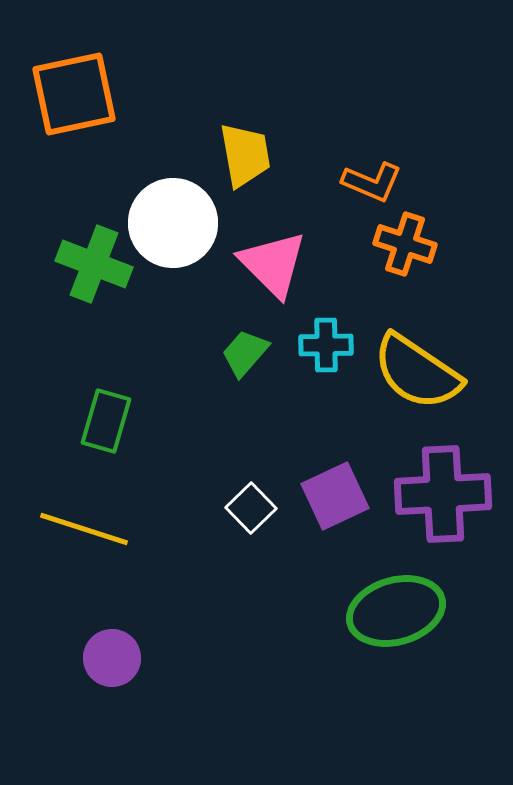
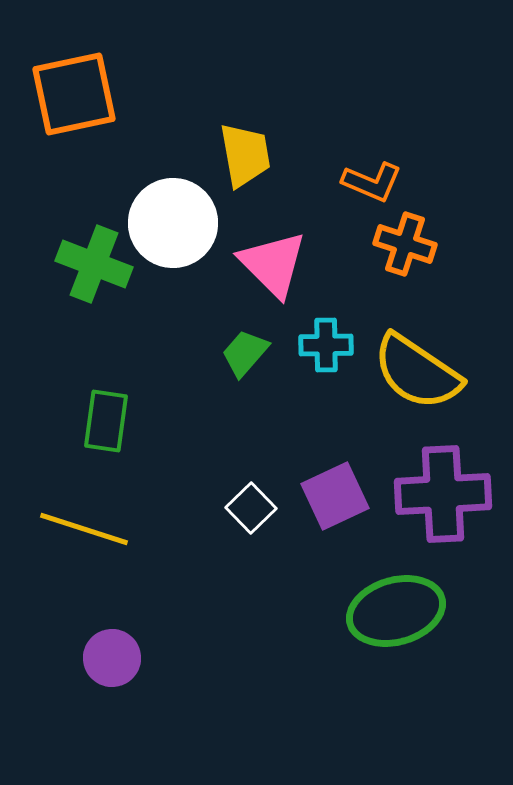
green rectangle: rotated 8 degrees counterclockwise
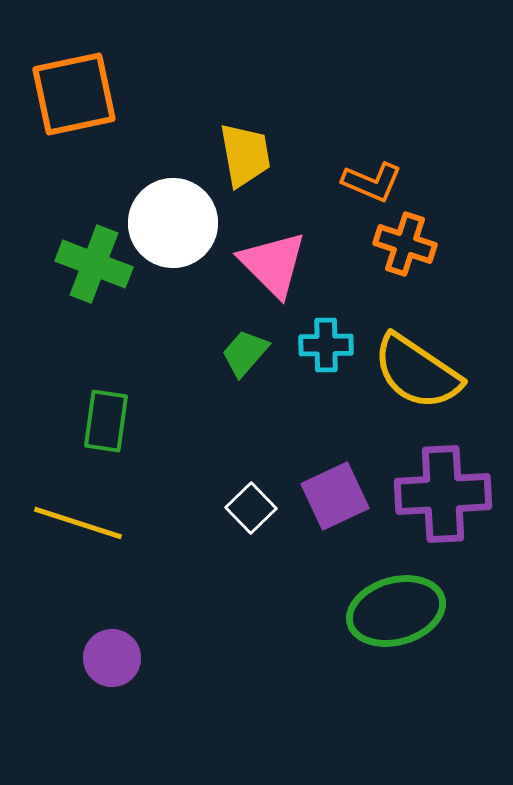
yellow line: moved 6 px left, 6 px up
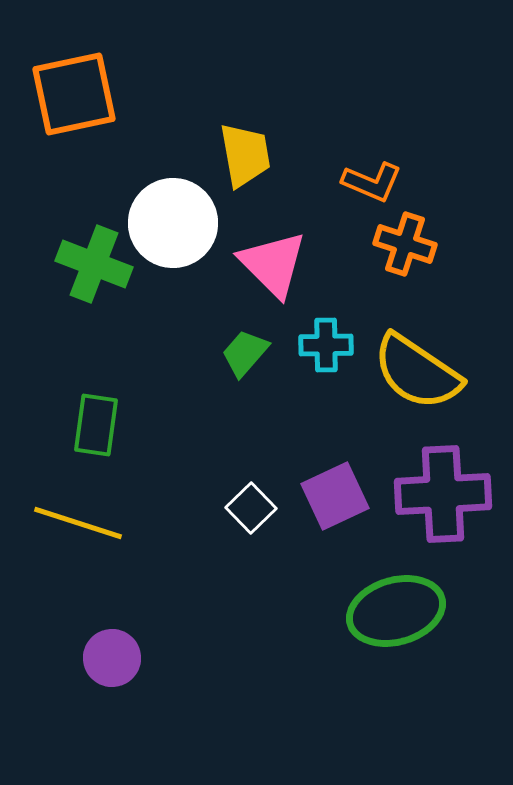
green rectangle: moved 10 px left, 4 px down
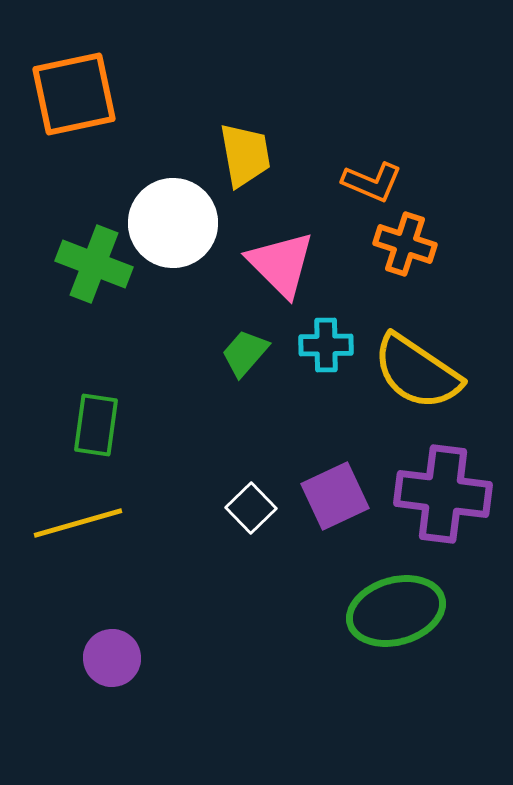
pink triangle: moved 8 px right
purple cross: rotated 10 degrees clockwise
yellow line: rotated 34 degrees counterclockwise
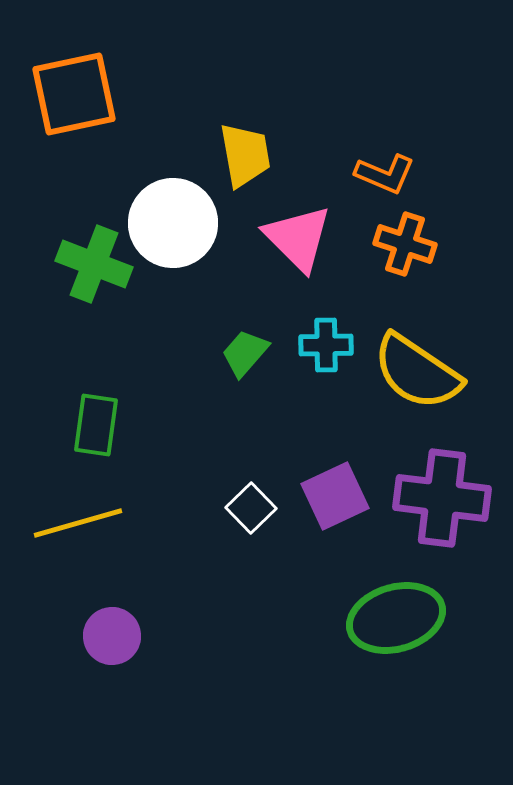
orange L-shape: moved 13 px right, 8 px up
pink triangle: moved 17 px right, 26 px up
purple cross: moved 1 px left, 4 px down
green ellipse: moved 7 px down
purple circle: moved 22 px up
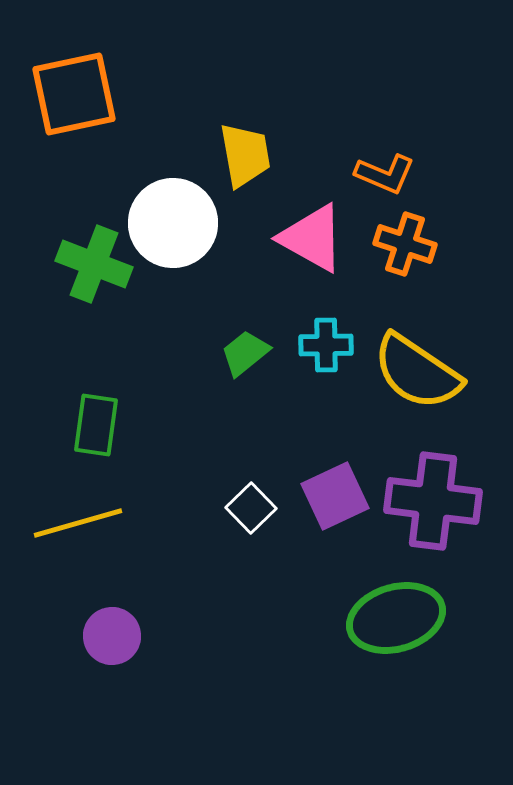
pink triangle: moved 14 px right; rotated 16 degrees counterclockwise
green trapezoid: rotated 10 degrees clockwise
purple cross: moved 9 px left, 3 px down
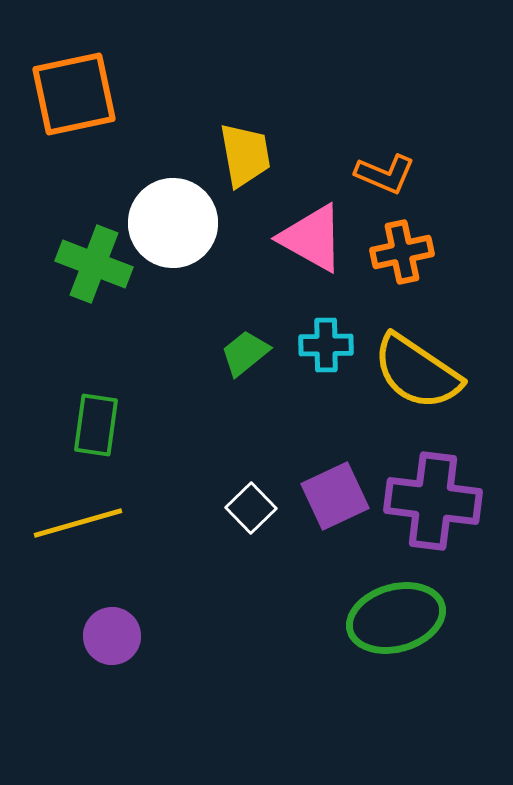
orange cross: moved 3 px left, 8 px down; rotated 30 degrees counterclockwise
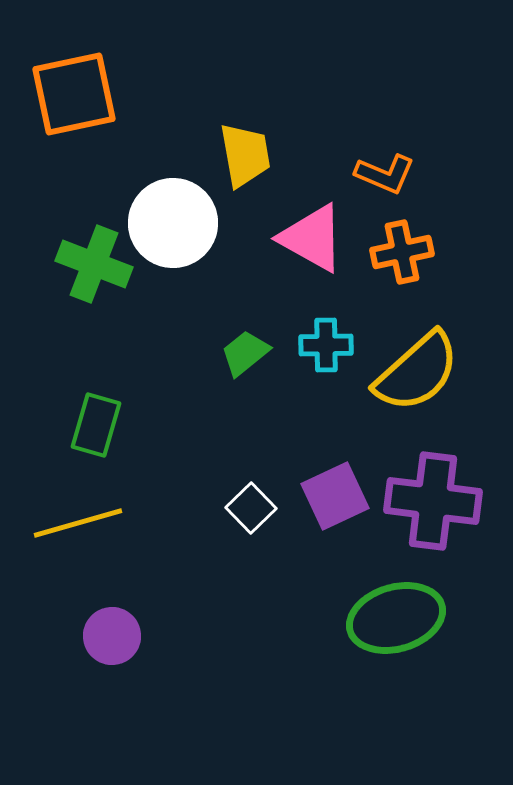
yellow semicircle: rotated 76 degrees counterclockwise
green rectangle: rotated 8 degrees clockwise
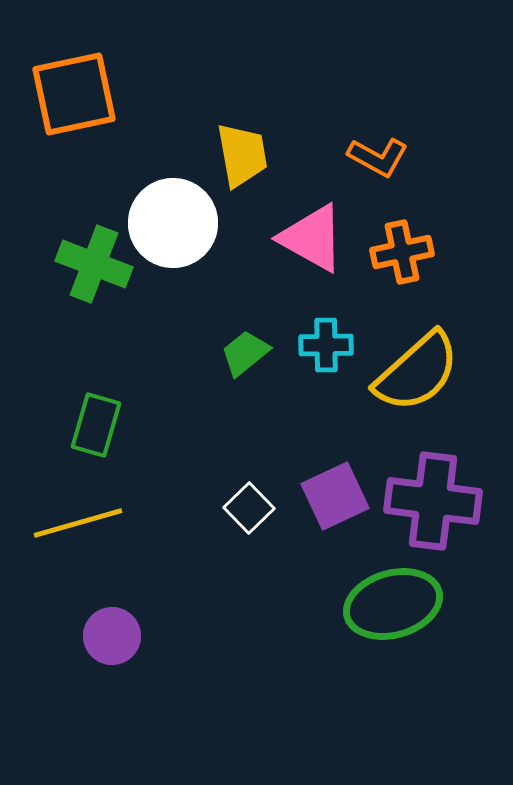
yellow trapezoid: moved 3 px left
orange L-shape: moved 7 px left, 17 px up; rotated 6 degrees clockwise
white square: moved 2 px left
green ellipse: moved 3 px left, 14 px up
